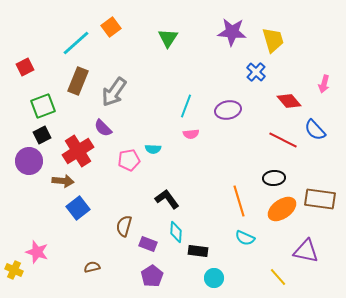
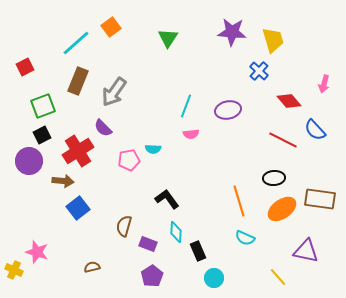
blue cross at (256, 72): moved 3 px right, 1 px up
black rectangle at (198, 251): rotated 60 degrees clockwise
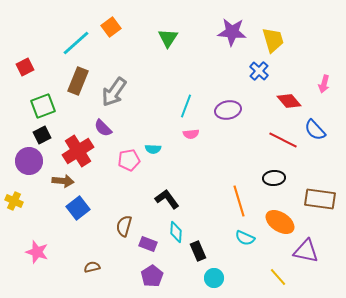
orange ellipse at (282, 209): moved 2 px left, 13 px down; rotated 68 degrees clockwise
yellow cross at (14, 270): moved 69 px up
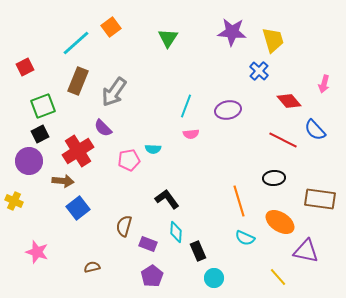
black square at (42, 135): moved 2 px left, 1 px up
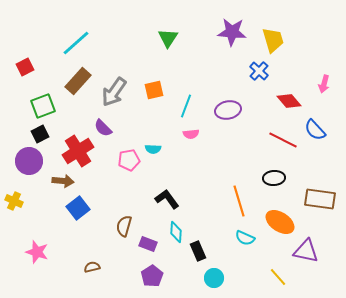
orange square at (111, 27): moved 43 px right, 63 px down; rotated 24 degrees clockwise
brown rectangle at (78, 81): rotated 20 degrees clockwise
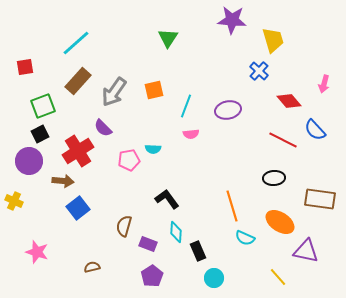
purple star at (232, 32): moved 12 px up
red square at (25, 67): rotated 18 degrees clockwise
orange line at (239, 201): moved 7 px left, 5 px down
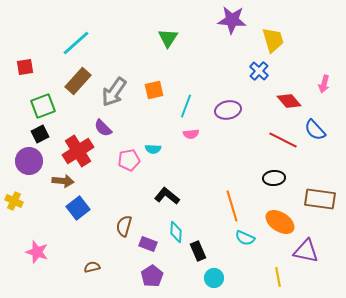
black L-shape at (167, 199): moved 3 px up; rotated 15 degrees counterclockwise
yellow line at (278, 277): rotated 30 degrees clockwise
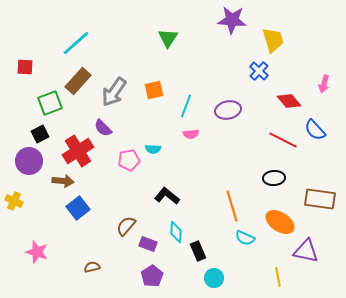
red square at (25, 67): rotated 12 degrees clockwise
green square at (43, 106): moved 7 px right, 3 px up
brown semicircle at (124, 226): moved 2 px right; rotated 25 degrees clockwise
